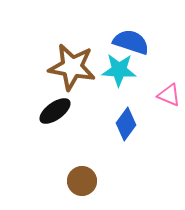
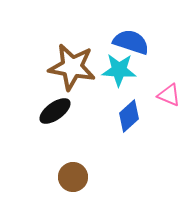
blue diamond: moved 3 px right, 8 px up; rotated 12 degrees clockwise
brown circle: moved 9 px left, 4 px up
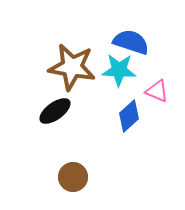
pink triangle: moved 12 px left, 4 px up
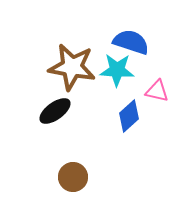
cyan star: moved 2 px left
pink triangle: rotated 10 degrees counterclockwise
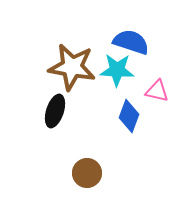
black ellipse: rotated 36 degrees counterclockwise
blue diamond: rotated 28 degrees counterclockwise
brown circle: moved 14 px right, 4 px up
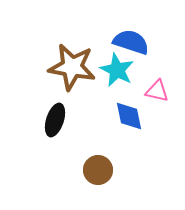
cyan star: rotated 24 degrees clockwise
black ellipse: moved 9 px down
blue diamond: rotated 32 degrees counterclockwise
brown circle: moved 11 px right, 3 px up
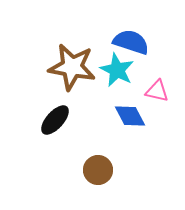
blue diamond: moved 1 px right; rotated 16 degrees counterclockwise
black ellipse: rotated 24 degrees clockwise
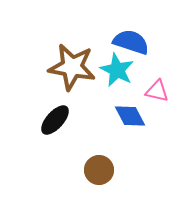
brown circle: moved 1 px right
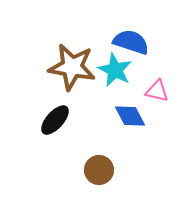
cyan star: moved 2 px left
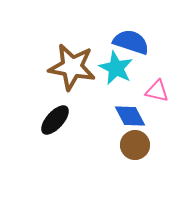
cyan star: moved 1 px right, 2 px up
brown circle: moved 36 px right, 25 px up
